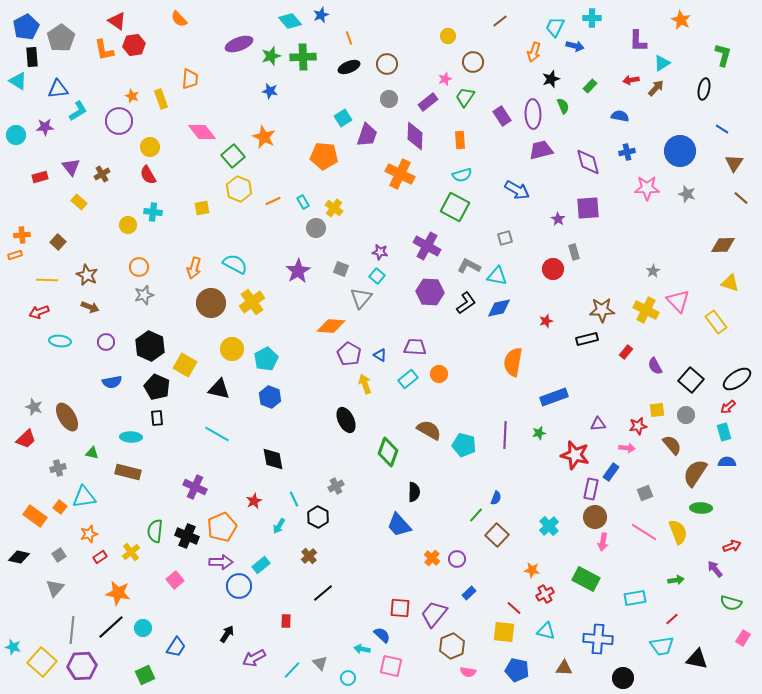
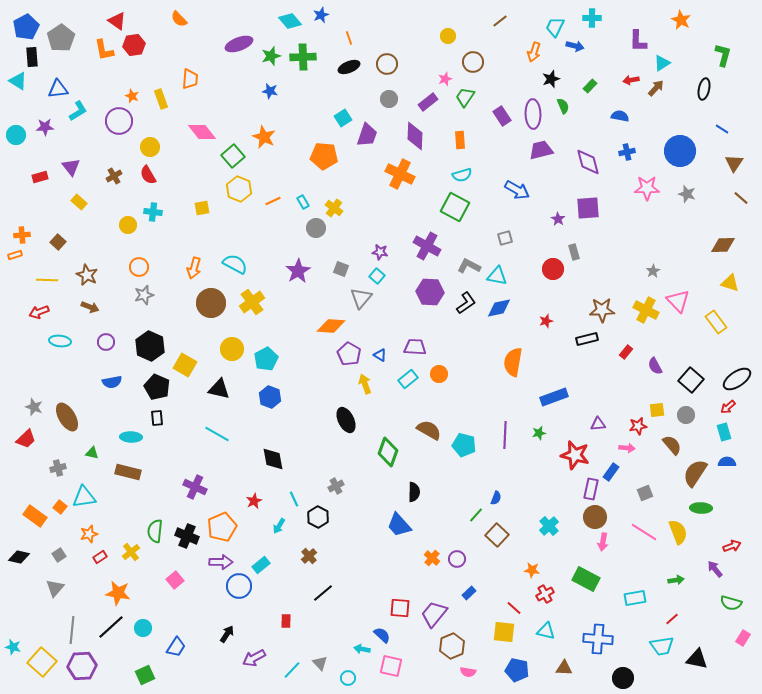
brown cross at (102, 174): moved 12 px right, 2 px down
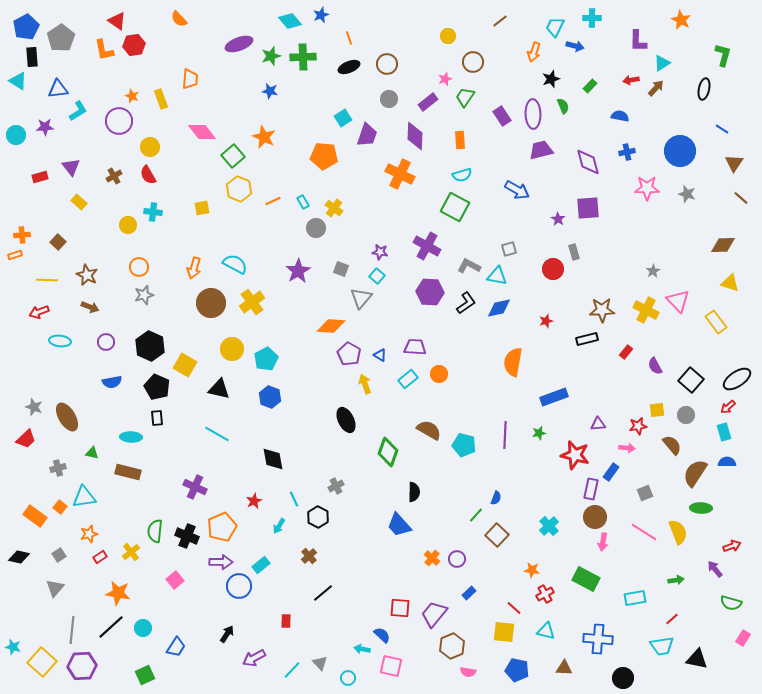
gray square at (505, 238): moved 4 px right, 11 px down
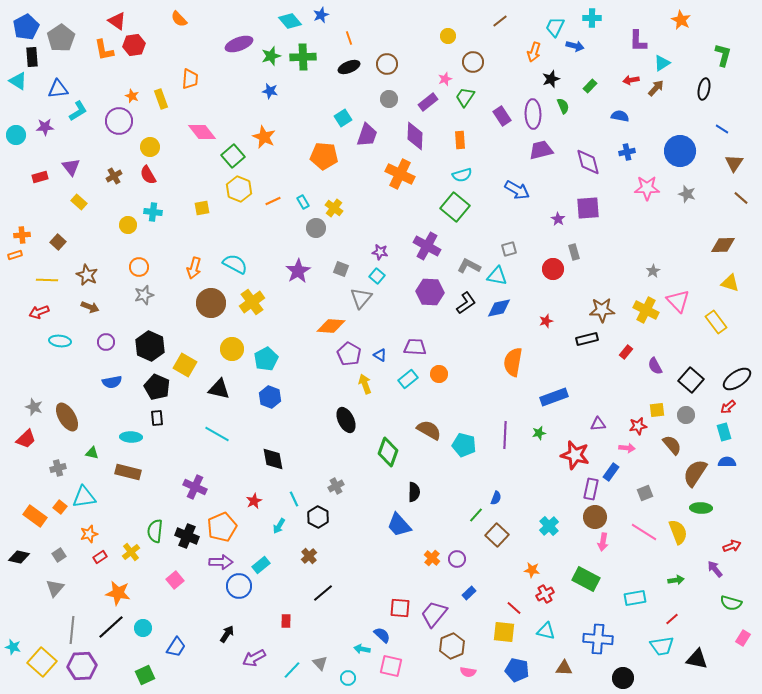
green square at (455, 207): rotated 12 degrees clockwise
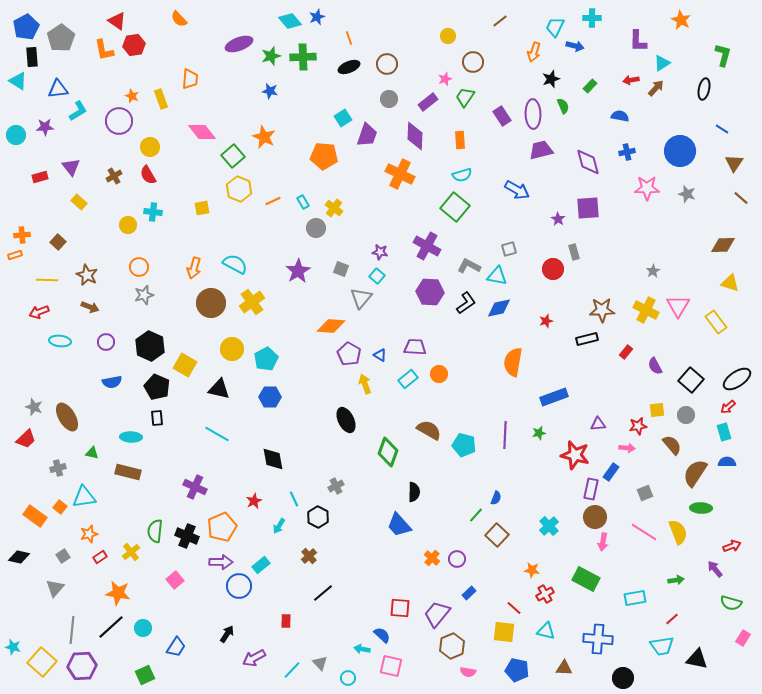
blue star at (321, 15): moved 4 px left, 2 px down
pink triangle at (678, 301): moved 5 px down; rotated 15 degrees clockwise
blue hexagon at (270, 397): rotated 20 degrees counterclockwise
gray square at (59, 555): moved 4 px right, 1 px down
purple trapezoid at (434, 614): moved 3 px right
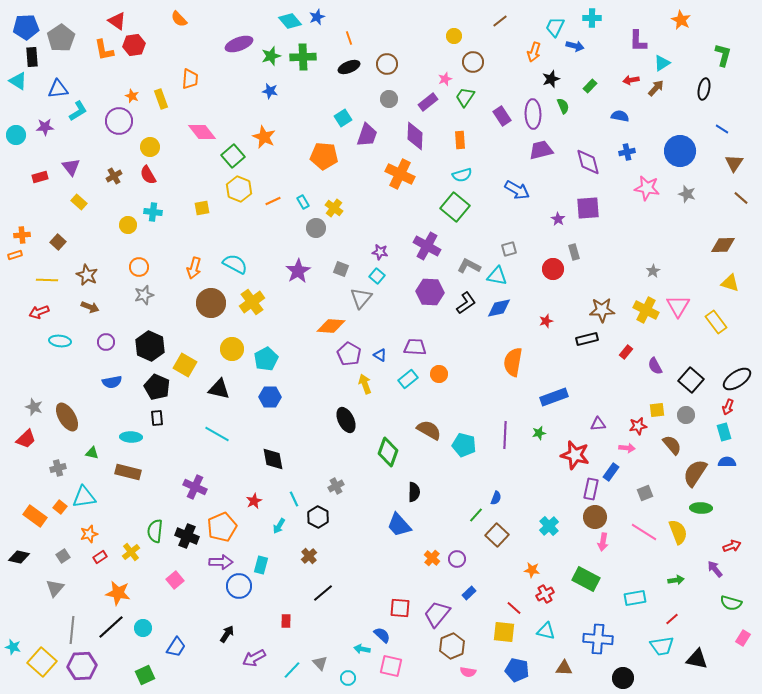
blue pentagon at (26, 27): rotated 25 degrees clockwise
yellow circle at (448, 36): moved 6 px right
pink star at (647, 188): rotated 10 degrees clockwise
red arrow at (728, 407): rotated 28 degrees counterclockwise
cyan rectangle at (261, 565): rotated 36 degrees counterclockwise
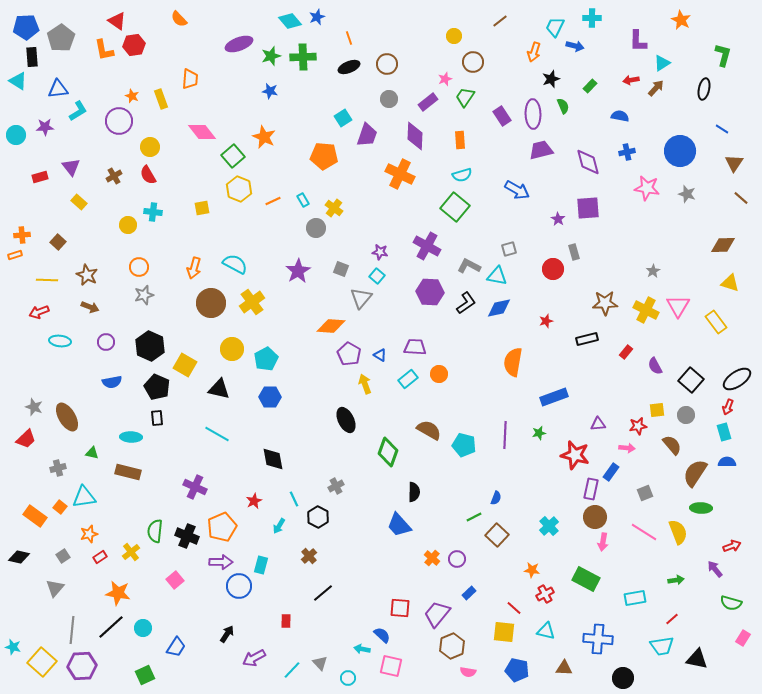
cyan rectangle at (303, 202): moved 2 px up
brown star at (602, 310): moved 3 px right, 7 px up
green line at (476, 515): moved 2 px left, 2 px down; rotated 21 degrees clockwise
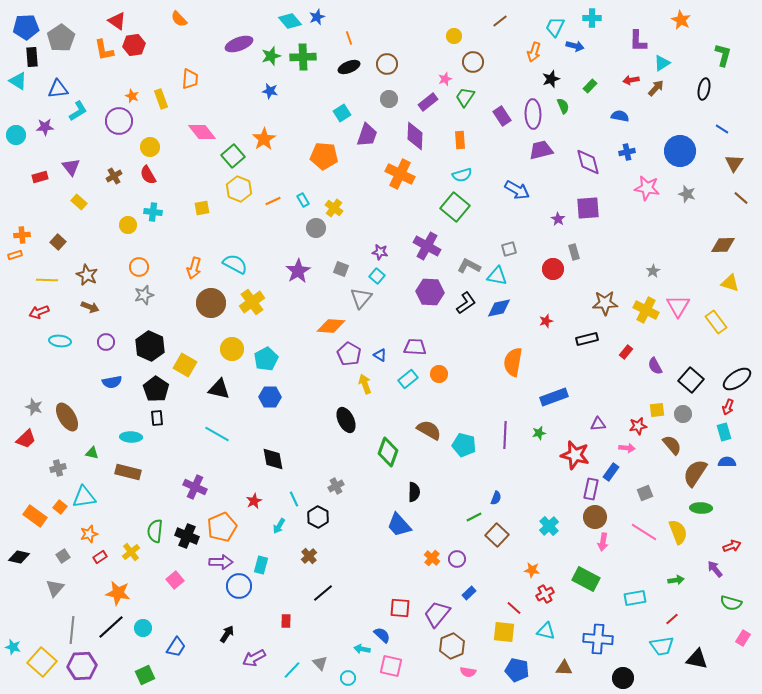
cyan square at (343, 118): moved 1 px left, 5 px up
orange star at (264, 137): moved 2 px down; rotated 15 degrees clockwise
black pentagon at (157, 387): moved 1 px left, 2 px down; rotated 10 degrees clockwise
gray circle at (686, 415): moved 3 px left, 1 px up
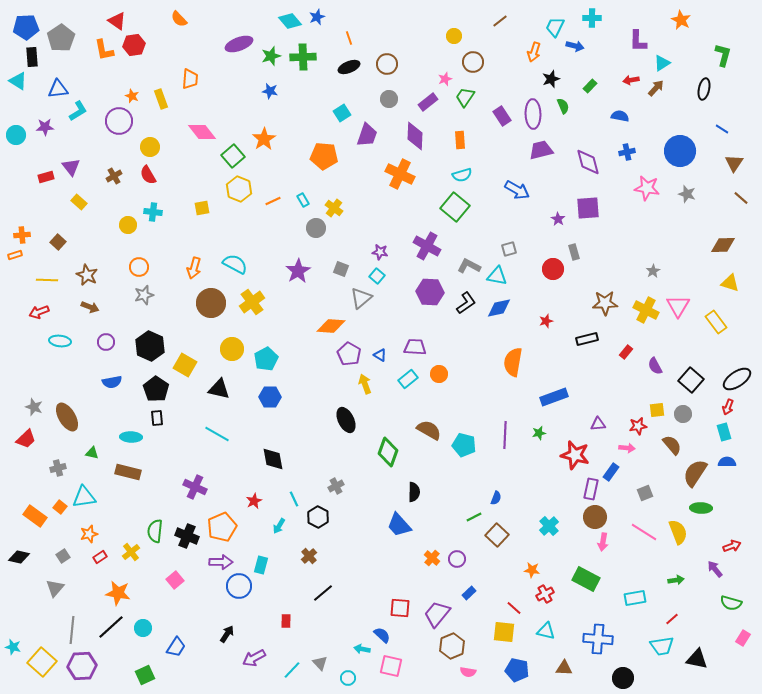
red rectangle at (40, 177): moved 6 px right
gray triangle at (361, 298): rotated 10 degrees clockwise
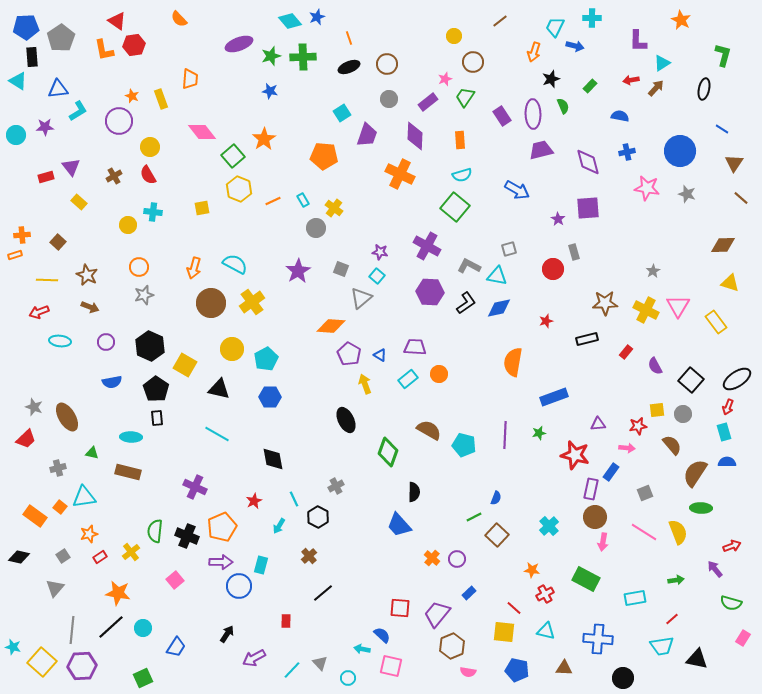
green square at (145, 675): moved 2 px left, 3 px down
